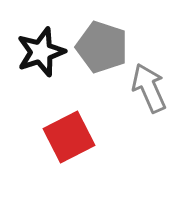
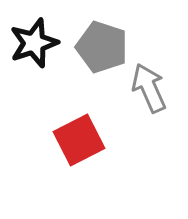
black star: moved 7 px left, 9 px up
red square: moved 10 px right, 3 px down
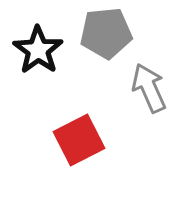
black star: moved 4 px right, 7 px down; rotated 18 degrees counterclockwise
gray pentagon: moved 4 px right, 14 px up; rotated 24 degrees counterclockwise
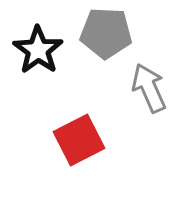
gray pentagon: rotated 9 degrees clockwise
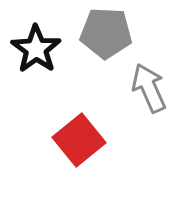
black star: moved 2 px left, 1 px up
red square: rotated 12 degrees counterclockwise
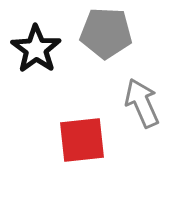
gray arrow: moved 7 px left, 15 px down
red square: moved 3 px right; rotated 33 degrees clockwise
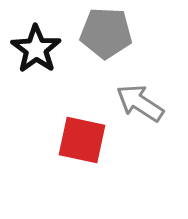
gray arrow: moved 2 px left; rotated 33 degrees counterclockwise
red square: rotated 18 degrees clockwise
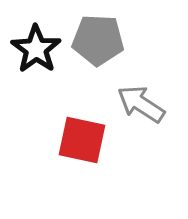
gray pentagon: moved 8 px left, 7 px down
gray arrow: moved 1 px right, 1 px down
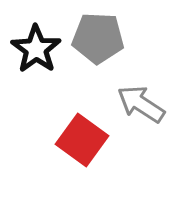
gray pentagon: moved 2 px up
red square: rotated 24 degrees clockwise
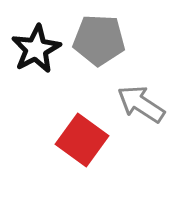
gray pentagon: moved 1 px right, 2 px down
black star: rotated 9 degrees clockwise
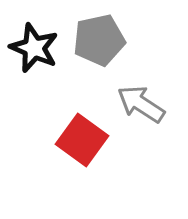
gray pentagon: rotated 15 degrees counterclockwise
black star: moved 2 px left, 1 px up; rotated 21 degrees counterclockwise
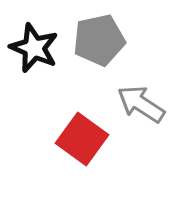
red square: moved 1 px up
